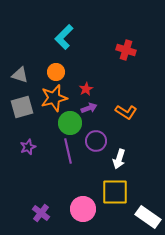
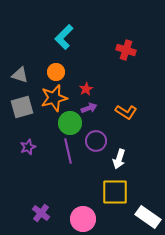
pink circle: moved 10 px down
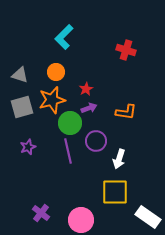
orange star: moved 2 px left, 2 px down
orange L-shape: rotated 25 degrees counterclockwise
pink circle: moved 2 px left, 1 px down
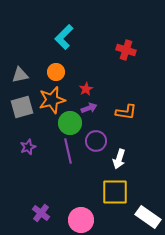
gray triangle: rotated 30 degrees counterclockwise
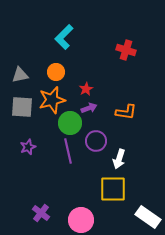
gray square: rotated 20 degrees clockwise
yellow square: moved 2 px left, 3 px up
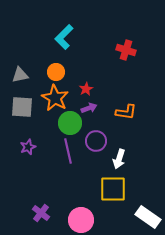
orange star: moved 3 px right, 2 px up; rotated 28 degrees counterclockwise
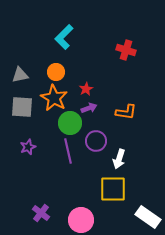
orange star: moved 1 px left
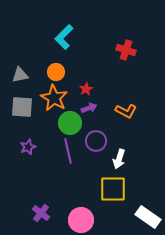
orange L-shape: moved 1 px up; rotated 20 degrees clockwise
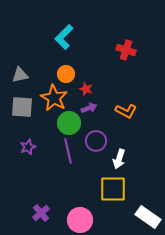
orange circle: moved 10 px right, 2 px down
red star: rotated 24 degrees counterclockwise
green circle: moved 1 px left
purple cross: rotated 12 degrees clockwise
pink circle: moved 1 px left
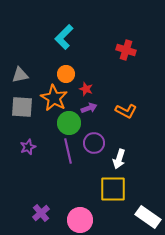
purple circle: moved 2 px left, 2 px down
